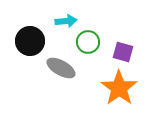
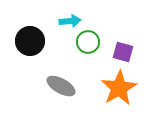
cyan arrow: moved 4 px right
gray ellipse: moved 18 px down
orange star: rotated 6 degrees clockwise
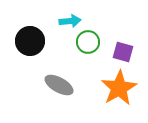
gray ellipse: moved 2 px left, 1 px up
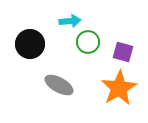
black circle: moved 3 px down
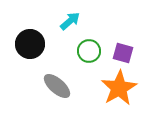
cyan arrow: rotated 35 degrees counterclockwise
green circle: moved 1 px right, 9 px down
purple square: moved 1 px down
gray ellipse: moved 2 px left, 1 px down; rotated 12 degrees clockwise
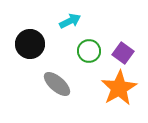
cyan arrow: rotated 15 degrees clockwise
purple square: rotated 20 degrees clockwise
gray ellipse: moved 2 px up
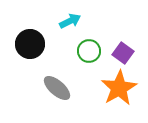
gray ellipse: moved 4 px down
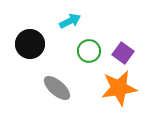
orange star: rotated 21 degrees clockwise
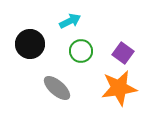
green circle: moved 8 px left
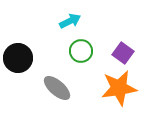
black circle: moved 12 px left, 14 px down
